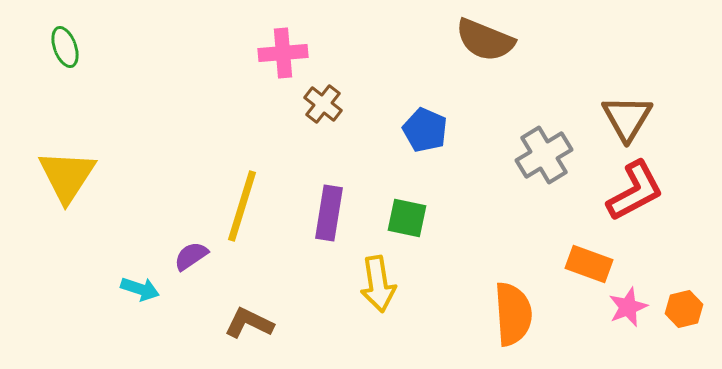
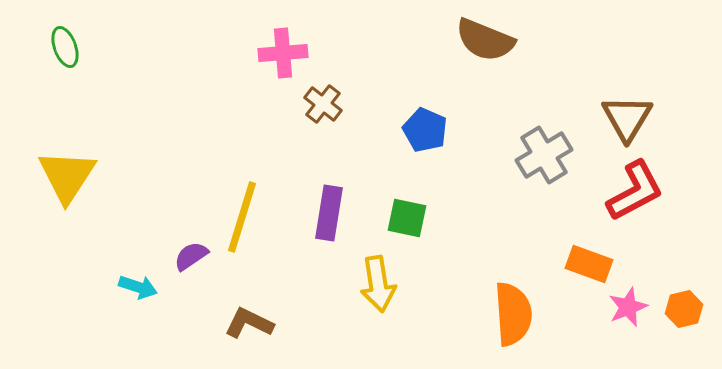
yellow line: moved 11 px down
cyan arrow: moved 2 px left, 2 px up
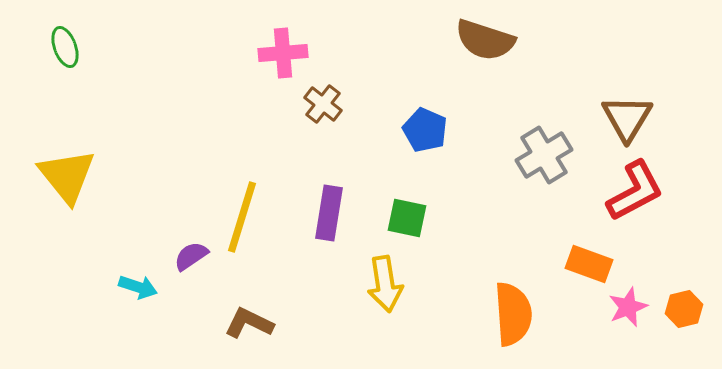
brown semicircle: rotated 4 degrees counterclockwise
yellow triangle: rotated 12 degrees counterclockwise
yellow arrow: moved 7 px right
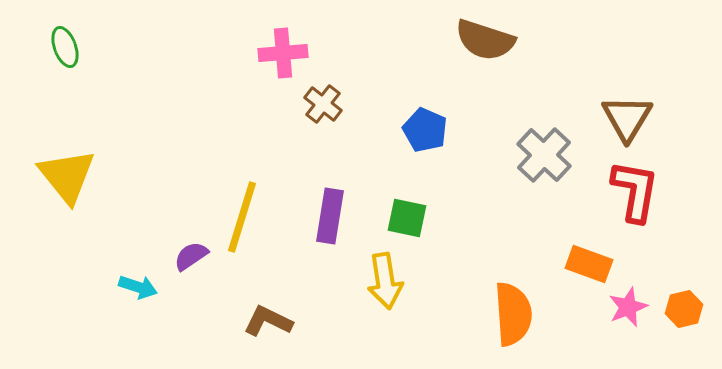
gray cross: rotated 16 degrees counterclockwise
red L-shape: rotated 52 degrees counterclockwise
purple rectangle: moved 1 px right, 3 px down
yellow arrow: moved 3 px up
brown L-shape: moved 19 px right, 2 px up
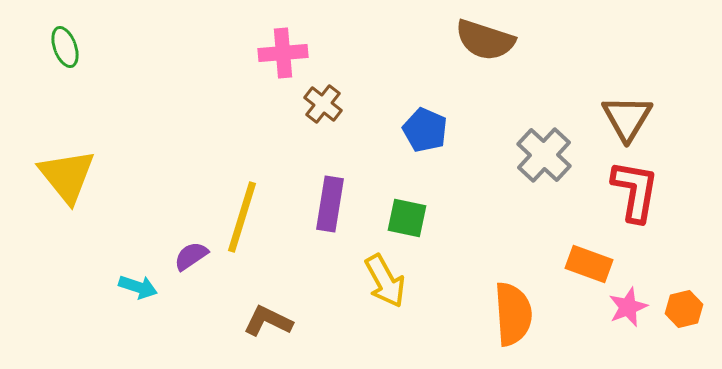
purple rectangle: moved 12 px up
yellow arrow: rotated 20 degrees counterclockwise
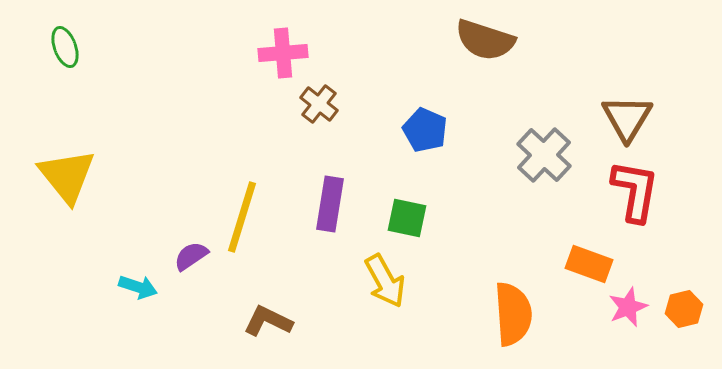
brown cross: moved 4 px left
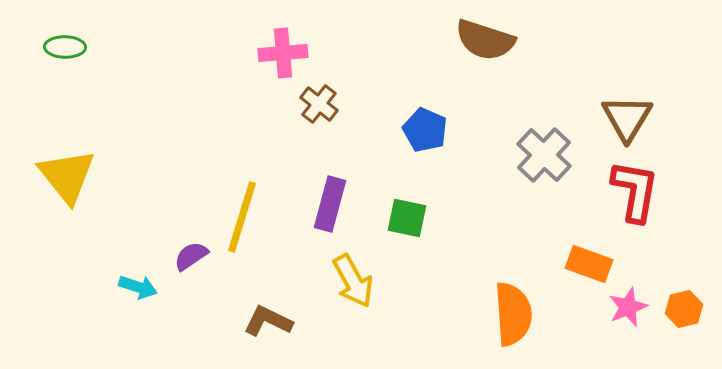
green ellipse: rotated 69 degrees counterclockwise
purple rectangle: rotated 6 degrees clockwise
yellow arrow: moved 32 px left
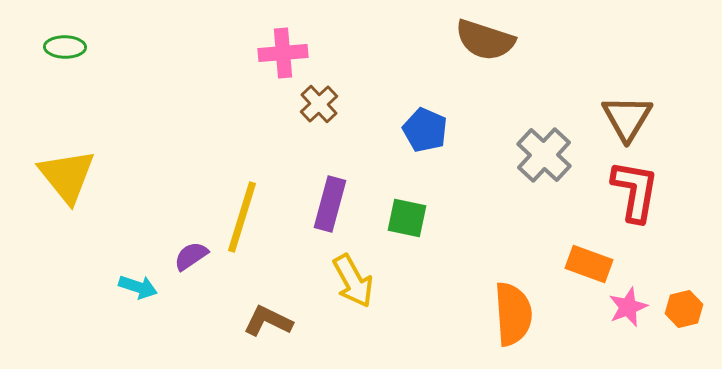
brown cross: rotated 9 degrees clockwise
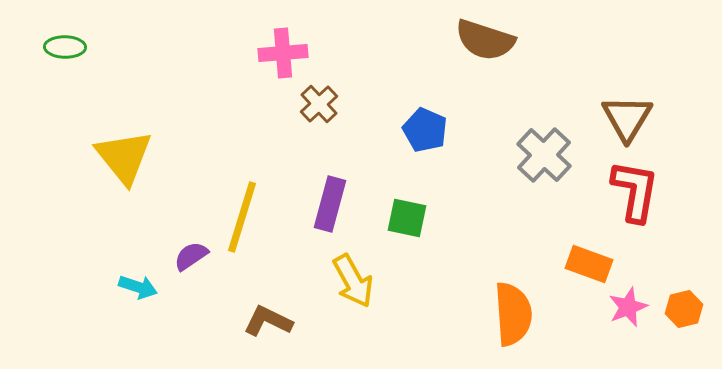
yellow triangle: moved 57 px right, 19 px up
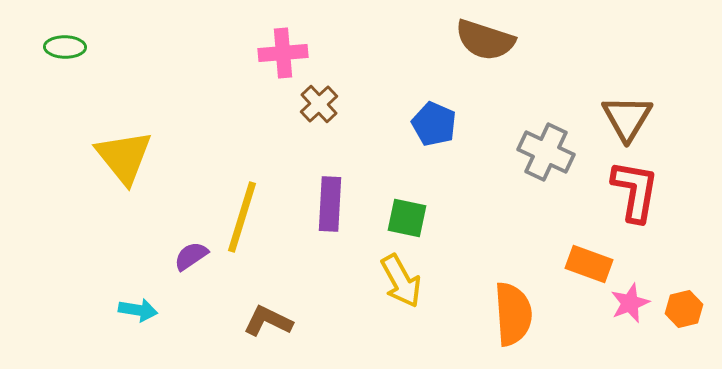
blue pentagon: moved 9 px right, 6 px up
gray cross: moved 2 px right, 3 px up; rotated 18 degrees counterclockwise
purple rectangle: rotated 12 degrees counterclockwise
yellow arrow: moved 48 px right
cyan arrow: moved 23 px down; rotated 9 degrees counterclockwise
pink star: moved 2 px right, 4 px up
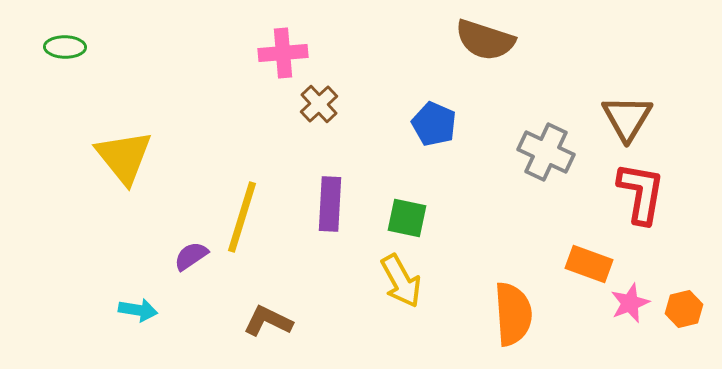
red L-shape: moved 6 px right, 2 px down
